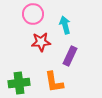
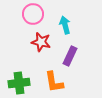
red star: rotated 18 degrees clockwise
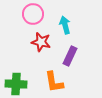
green cross: moved 3 px left, 1 px down; rotated 10 degrees clockwise
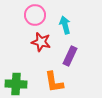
pink circle: moved 2 px right, 1 px down
